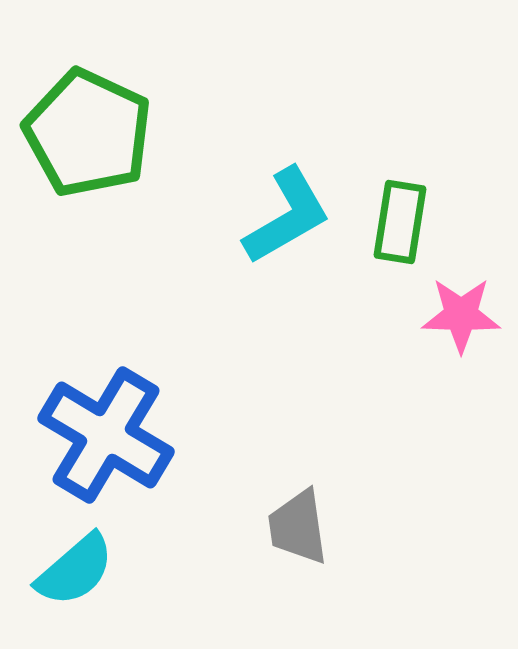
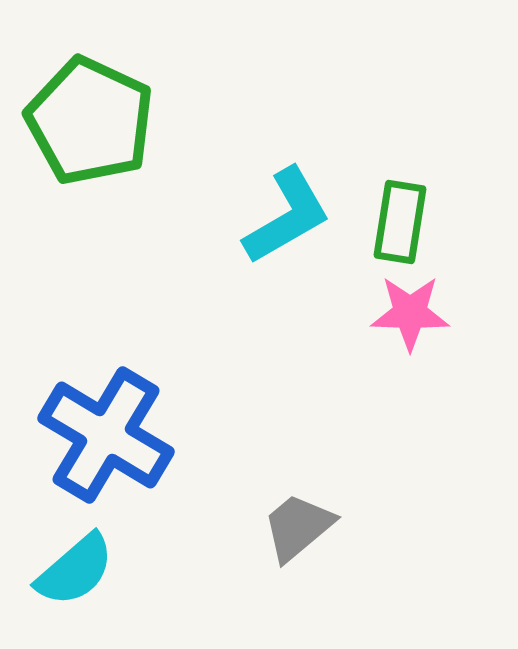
green pentagon: moved 2 px right, 12 px up
pink star: moved 51 px left, 2 px up
gray trapezoid: rotated 58 degrees clockwise
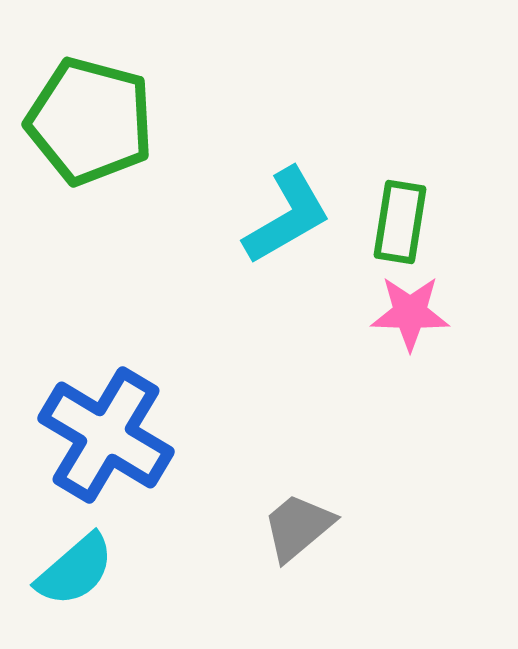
green pentagon: rotated 10 degrees counterclockwise
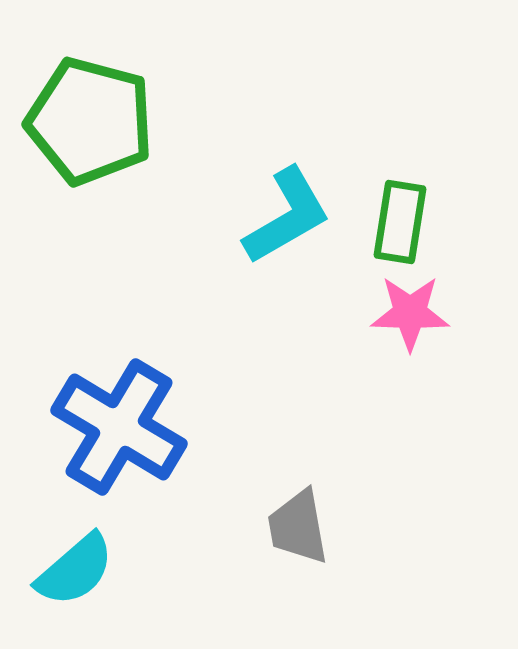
blue cross: moved 13 px right, 8 px up
gray trapezoid: rotated 60 degrees counterclockwise
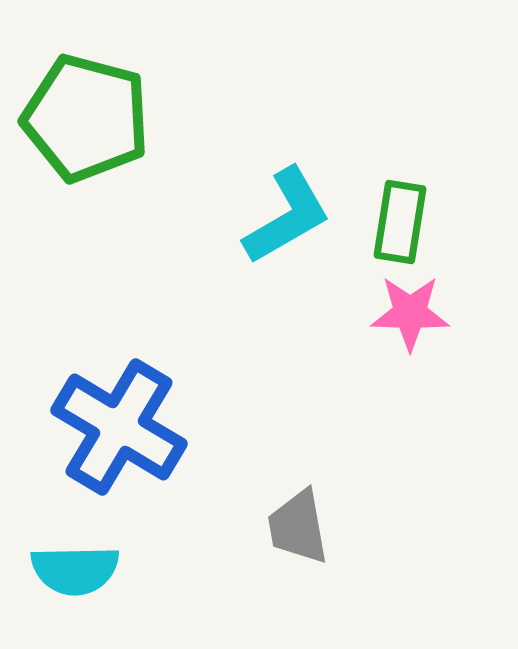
green pentagon: moved 4 px left, 3 px up
cyan semicircle: rotated 40 degrees clockwise
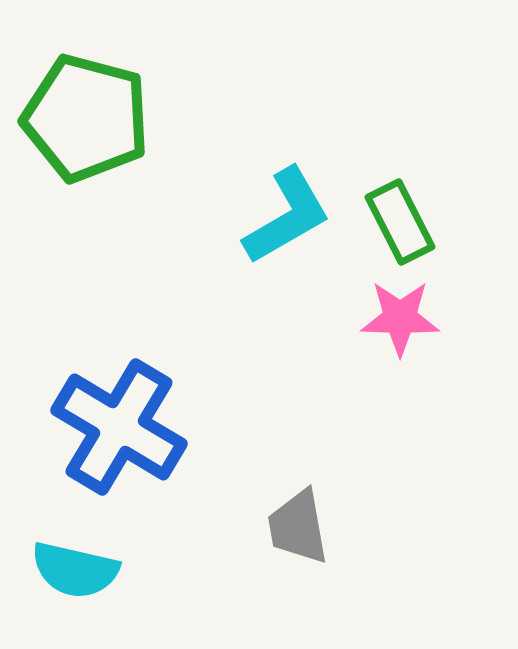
green rectangle: rotated 36 degrees counterclockwise
pink star: moved 10 px left, 5 px down
cyan semicircle: rotated 14 degrees clockwise
